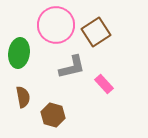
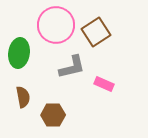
pink rectangle: rotated 24 degrees counterclockwise
brown hexagon: rotated 15 degrees counterclockwise
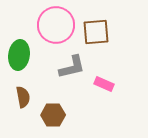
brown square: rotated 28 degrees clockwise
green ellipse: moved 2 px down
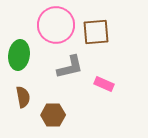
gray L-shape: moved 2 px left
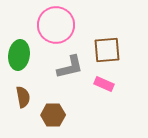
brown square: moved 11 px right, 18 px down
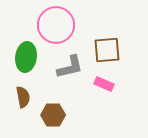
green ellipse: moved 7 px right, 2 px down
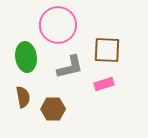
pink circle: moved 2 px right
brown square: rotated 8 degrees clockwise
green ellipse: rotated 16 degrees counterclockwise
pink rectangle: rotated 42 degrees counterclockwise
brown hexagon: moved 6 px up
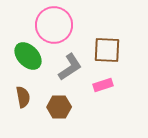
pink circle: moved 4 px left
green ellipse: moved 2 px right, 1 px up; rotated 36 degrees counterclockwise
gray L-shape: rotated 20 degrees counterclockwise
pink rectangle: moved 1 px left, 1 px down
brown hexagon: moved 6 px right, 2 px up
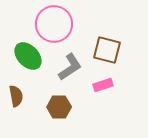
pink circle: moved 1 px up
brown square: rotated 12 degrees clockwise
brown semicircle: moved 7 px left, 1 px up
